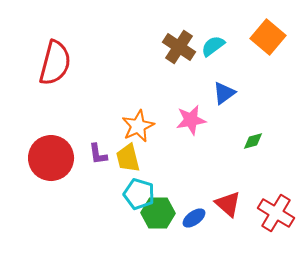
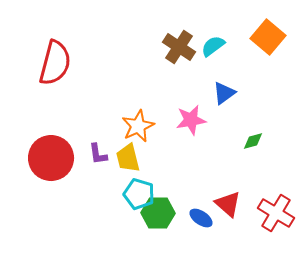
blue ellipse: moved 7 px right; rotated 70 degrees clockwise
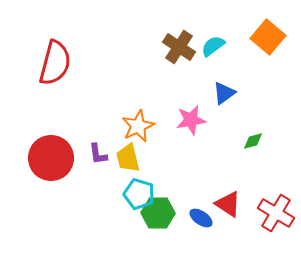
red triangle: rotated 8 degrees counterclockwise
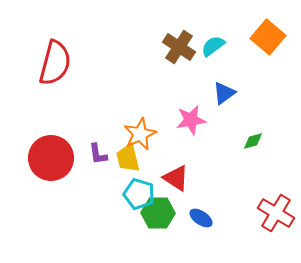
orange star: moved 2 px right, 8 px down
red triangle: moved 52 px left, 26 px up
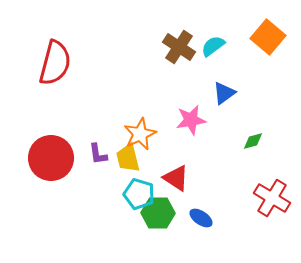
red cross: moved 4 px left, 15 px up
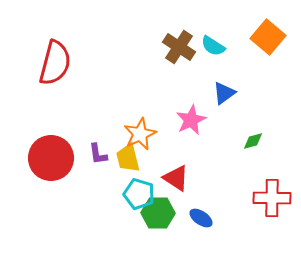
cyan semicircle: rotated 110 degrees counterclockwise
pink star: rotated 16 degrees counterclockwise
red cross: rotated 30 degrees counterclockwise
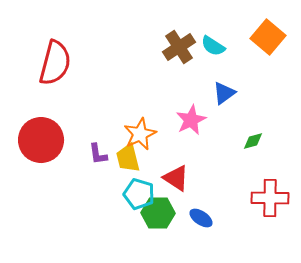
brown cross: rotated 24 degrees clockwise
red circle: moved 10 px left, 18 px up
red cross: moved 2 px left
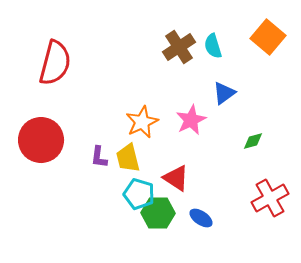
cyan semicircle: rotated 40 degrees clockwise
orange star: moved 2 px right, 12 px up
purple L-shape: moved 1 px right, 3 px down; rotated 15 degrees clockwise
red cross: rotated 30 degrees counterclockwise
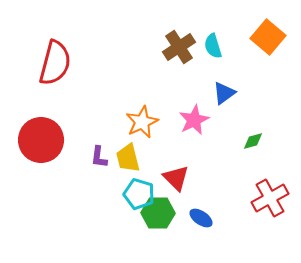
pink star: moved 3 px right
red triangle: rotated 12 degrees clockwise
